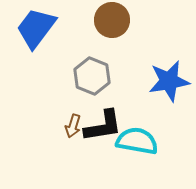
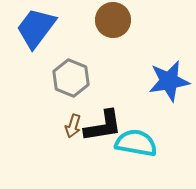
brown circle: moved 1 px right
gray hexagon: moved 21 px left, 2 px down
cyan semicircle: moved 1 px left, 2 px down
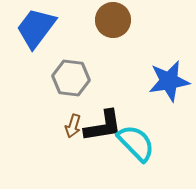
gray hexagon: rotated 15 degrees counterclockwise
cyan semicircle: rotated 36 degrees clockwise
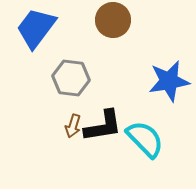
cyan semicircle: moved 9 px right, 4 px up
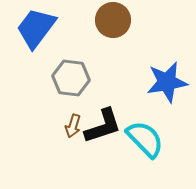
blue star: moved 2 px left, 1 px down
black L-shape: rotated 9 degrees counterclockwise
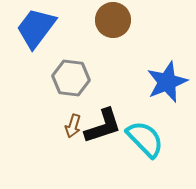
blue star: rotated 12 degrees counterclockwise
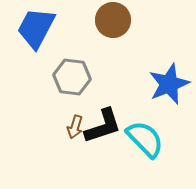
blue trapezoid: rotated 9 degrees counterclockwise
gray hexagon: moved 1 px right, 1 px up
blue star: moved 2 px right, 2 px down
brown arrow: moved 2 px right, 1 px down
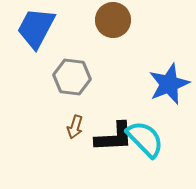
black L-shape: moved 11 px right, 11 px down; rotated 15 degrees clockwise
